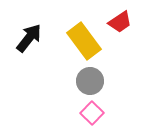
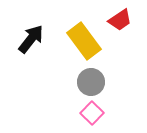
red trapezoid: moved 2 px up
black arrow: moved 2 px right, 1 px down
gray circle: moved 1 px right, 1 px down
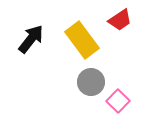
yellow rectangle: moved 2 px left, 1 px up
pink square: moved 26 px right, 12 px up
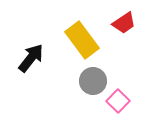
red trapezoid: moved 4 px right, 3 px down
black arrow: moved 19 px down
gray circle: moved 2 px right, 1 px up
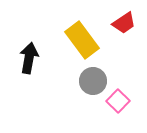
black arrow: moved 2 px left; rotated 28 degrees counterclockwise
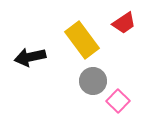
black arrow: moved 1 px right, 1 px up; rotated 112 degrees counterclockwise
